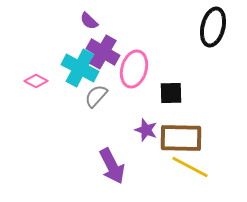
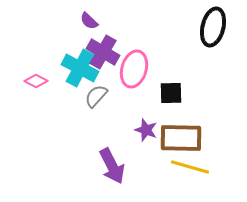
yellow line: rotated 12 degrees counterclockwise
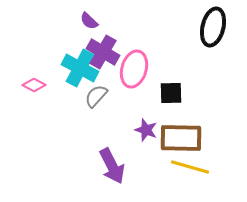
pink diamond: moved 2 px left, 4 px down
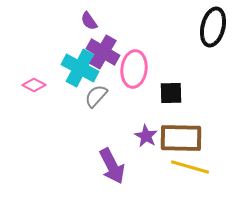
purple semicircle: rotated 12 degrees clockwise
pink ellipse: rotated 9 degrees counterclockwise
purple star: moved 6 px down; rotated 10 degrees clockwise
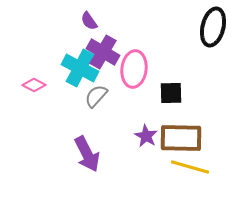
purple arrow: moved 25 px left, 12 px up
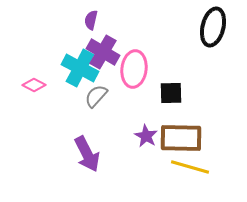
purple semicircle: moved 2 px right, 1 px up; rotated 48 degrees clockwise
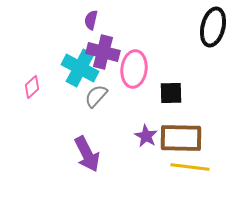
purple cross: rotated 16 degrees counterclockwise
pink diamond: moved 2 px left, 2 px down; rotated 70 degrees counterclockwise
yellow line: rotated 9 degrees counterclockwise
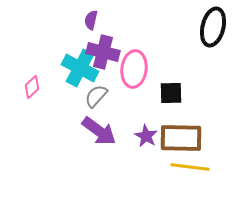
purple arrow: moved 12 px right, 23 px up; rotated 27 degrees counterclockwise
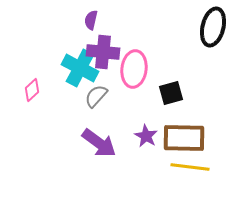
purple cross: rotated 8 degrees counterclockwise
pink diamond: moved 3 px down
black square: rotated 15 degrees counterclockwise
purple arrow: moved 12 px down
brown rectangle: moved 3 px right
